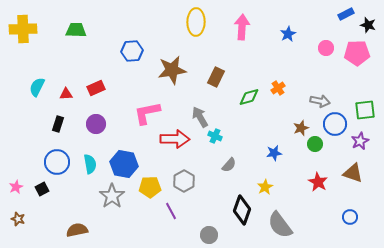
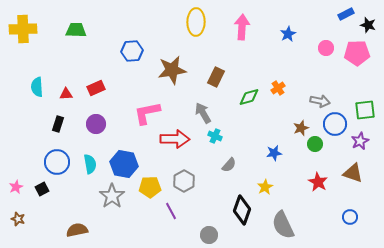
cyan semicircle at (37, 87): rotated 30 degrees counterclockwise
gray arrow at (200, 117): moved 3 px right, 4 px up
gray semicircle at (280, 225): moved 3 px right; rotated 12 degrees clockwise
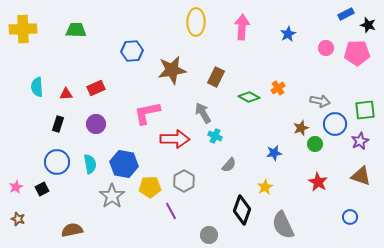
green diamond at (249, 97): rotated 45 degrees clockwise
brown triangle at (353, 173): moved 8 px right, 3 px down
brown semicircle at (77, 230): moved 5 px left
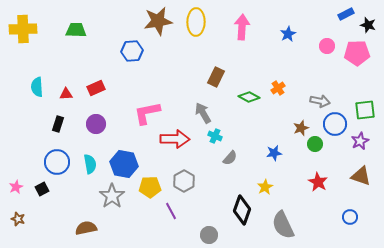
pink circle at (326, 48): moved 1 px right, 2 px up
brown star at (172, 70): moved 14 px left, 49 px up
gray semicircle at (229, 165): moved 1 px right, 7 px up
brown semicircle at (72, 230): moved 14 px right, 2 px up
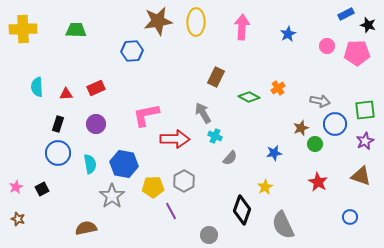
pink L-shape at (147, 113): moved 1 px left, 2 px down
purple star at (360, 141): moved 5 px right
blue circle at (57, 162): moved 1 px right, 9 px up
yellow pentagon at (150, 187): moved 3 px right
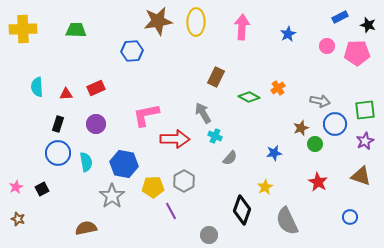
blue rectangle at (346, 14): moved 6 px left, 3 px down
cyan semicircle at (90, 164): moved 4 px left, 2 px up
gray semicircle at (283, 225): moved 4 px right, 4 px up
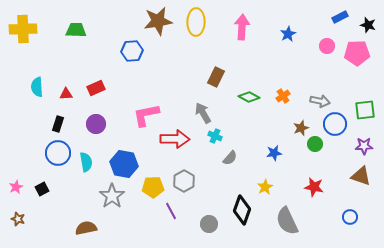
orange cross at (278, 88): moved 5 px right, 8 px down
purple star at (365, 141): moved 1 px left, 5 px down; rotated 24 degrees clockwise
red star at (318, 182): moved 4 px left, 5 px down; rotated 18 degrees counterclockwise
gray circle at (209, 235): moved 11 px up
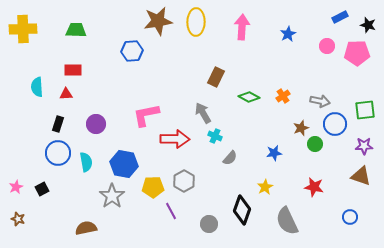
red rectangle at (96, 88): moved 23 px left, 18 px up; rotated 24 degrees clockwise
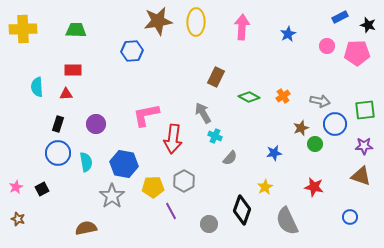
red arrow at (175, 139): moved 2 px left; rotated 96 degrees clockwise
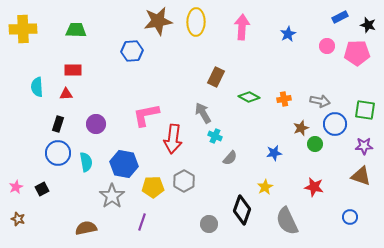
orange cross at (283, 96): moved 1 px right, 3 px down; rotated 24 degrees clockwise
green square at (365, 110): rotated 15 degrees clockwise
purple line at (171, 211): moved 29 px left, 11 px down; rotated 48 degrees clockwise
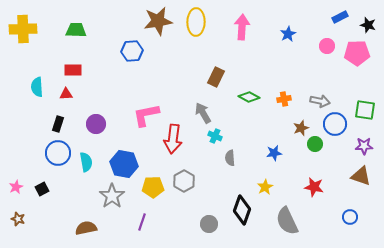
gray semicircle at (230, 158): rotated 133 degrees clockwise
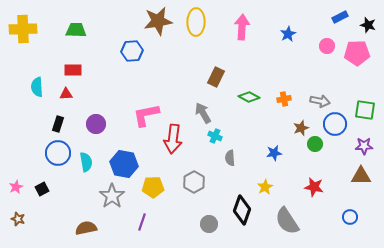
brown triangle at (361, 176): rotated 20 degrees counterclockwise
gray hexagon at (184, 181): moved 10 px right, 1 px down
gray semicircle at (287, 221): rotated 8 degrees counterclockwise
